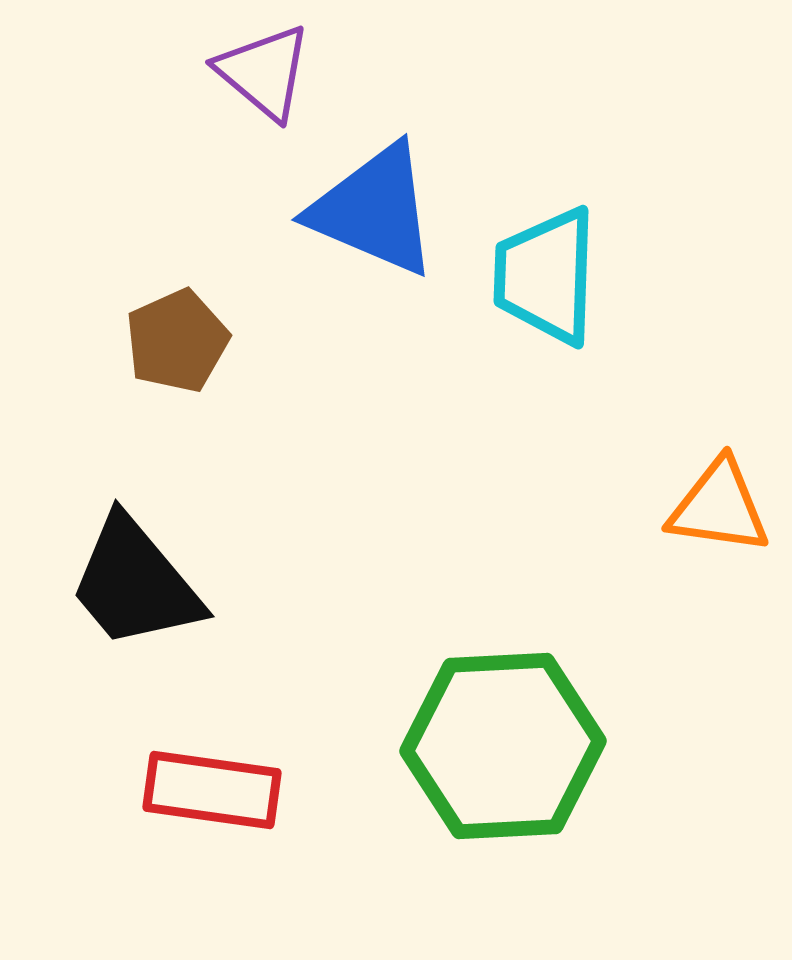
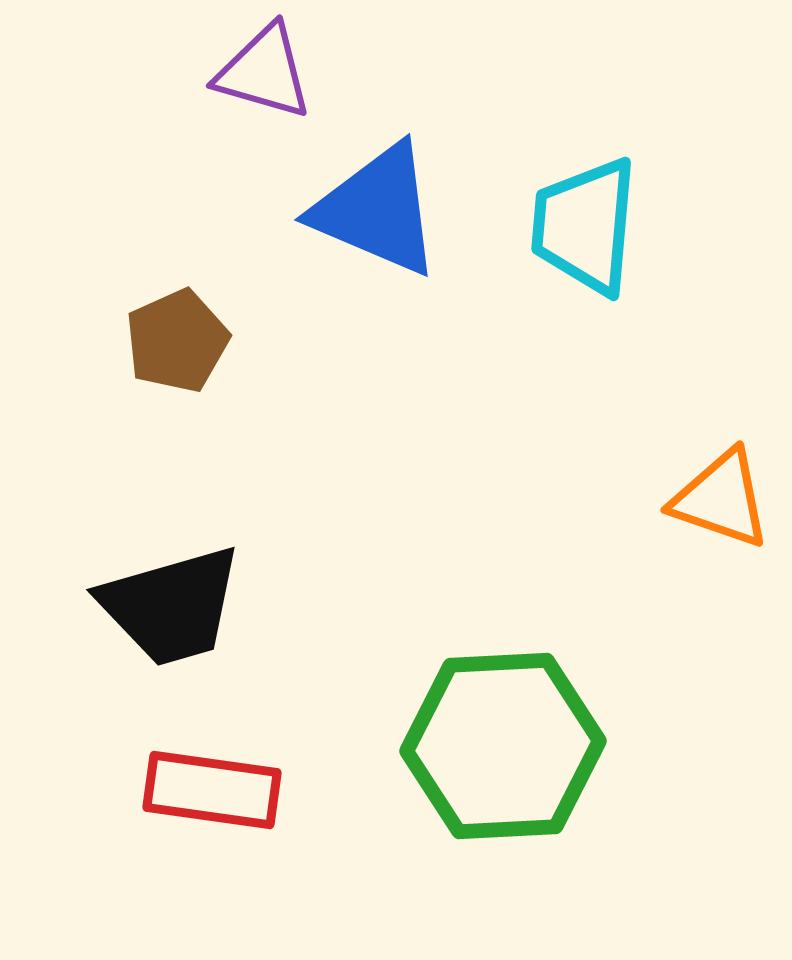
purple triangle: rotated 24 degrees counterclockwise
blue triangle: moved 3 px right
cyan trapezoid: moved 39 px right, 50 px up; rotated 3 degrees clockwise
orange triangle: moved 2 px right, 8 px up; rotated 11 degrees clockwise
black trapezoid: moved 36 px right, 23 px down; rotated 66 degrees counterclockwise
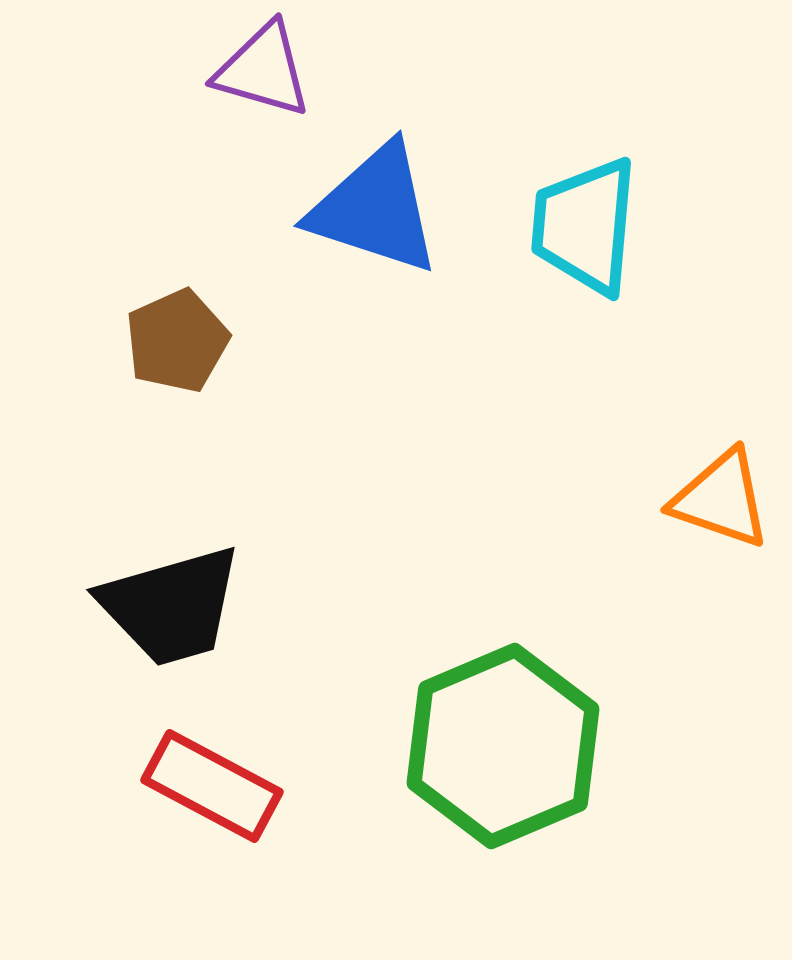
purple triangle: moved 1 px left, 2 px up
blue triangle: moved 2 px left, 1 px up; rotated 5 degrees counterclockwise
green hexagon: rotated 20 degrees counterclockwise
red rectangle: moved 4 px up; rotated 20 degrees clockwise
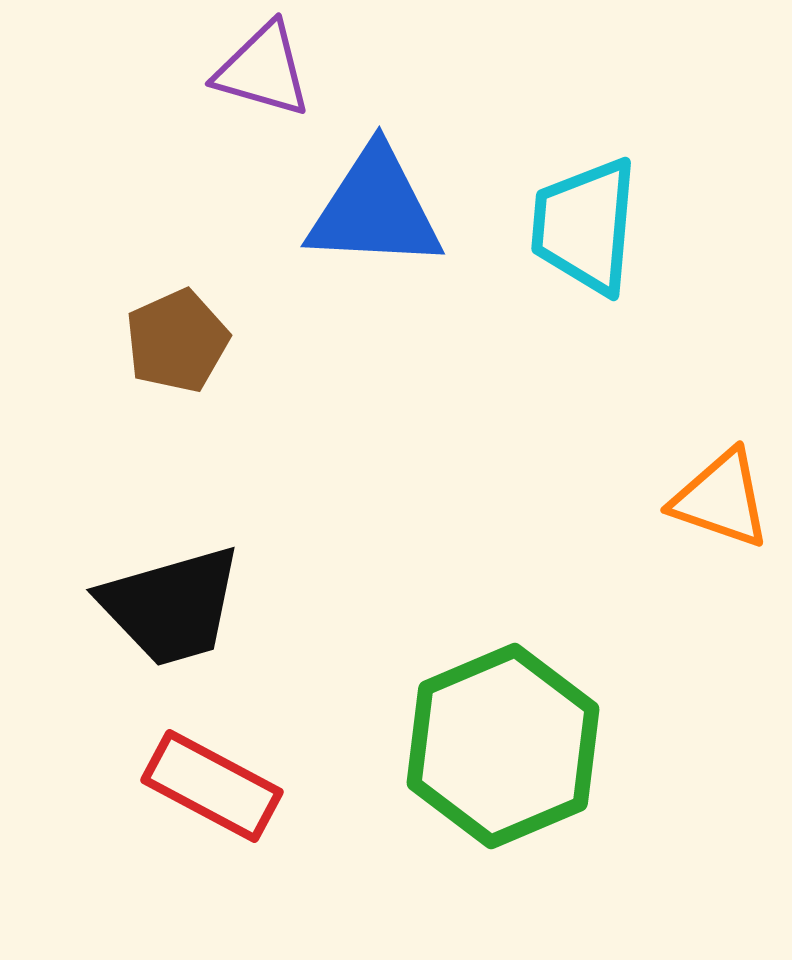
blue triangle: rotated 15 degrees counterclockwise
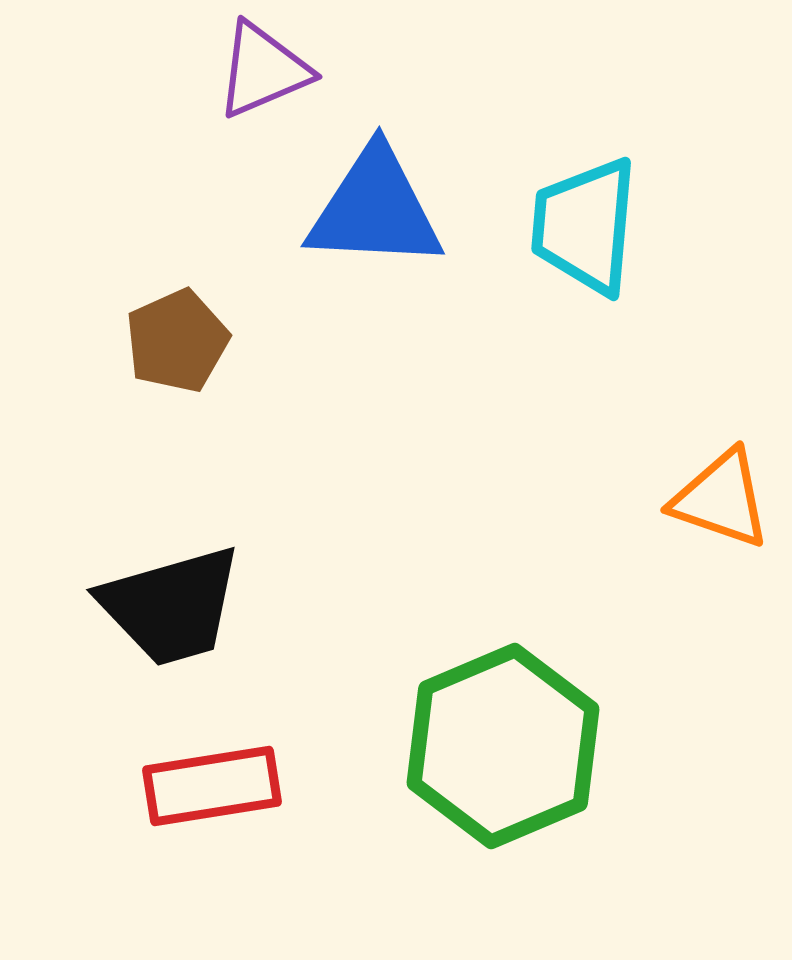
purple triangle: rotated 39 degrees counterclockwise
red rectangle: rotated 37 degrees counterclockwise
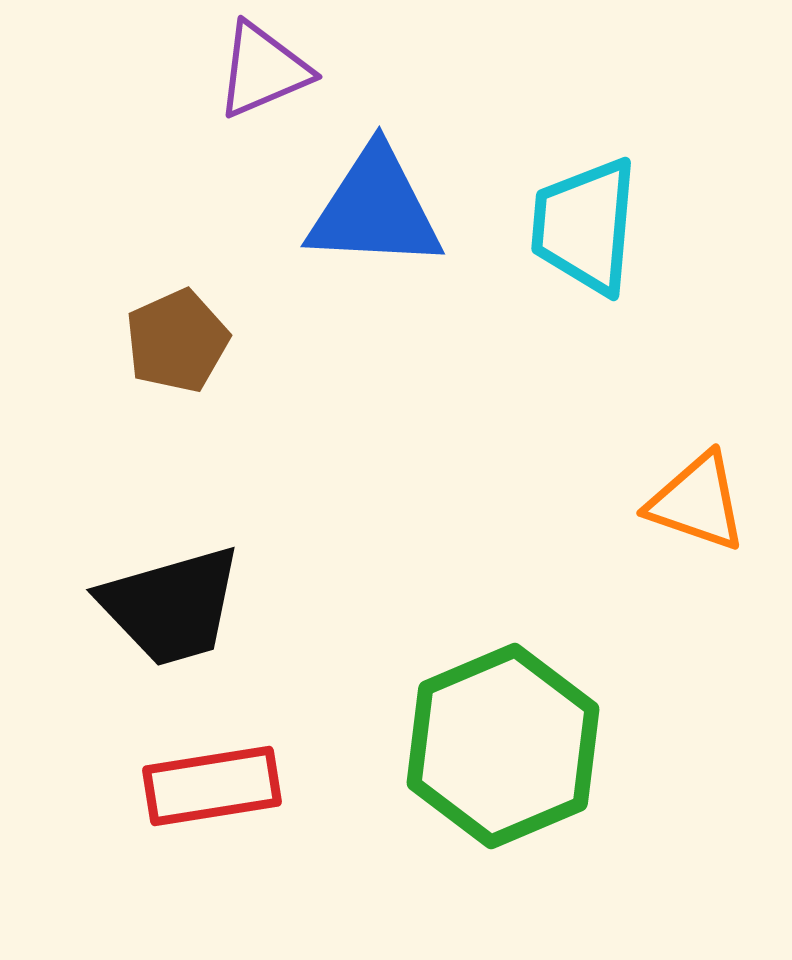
orange triangle: moved 24 px left, 3 px down
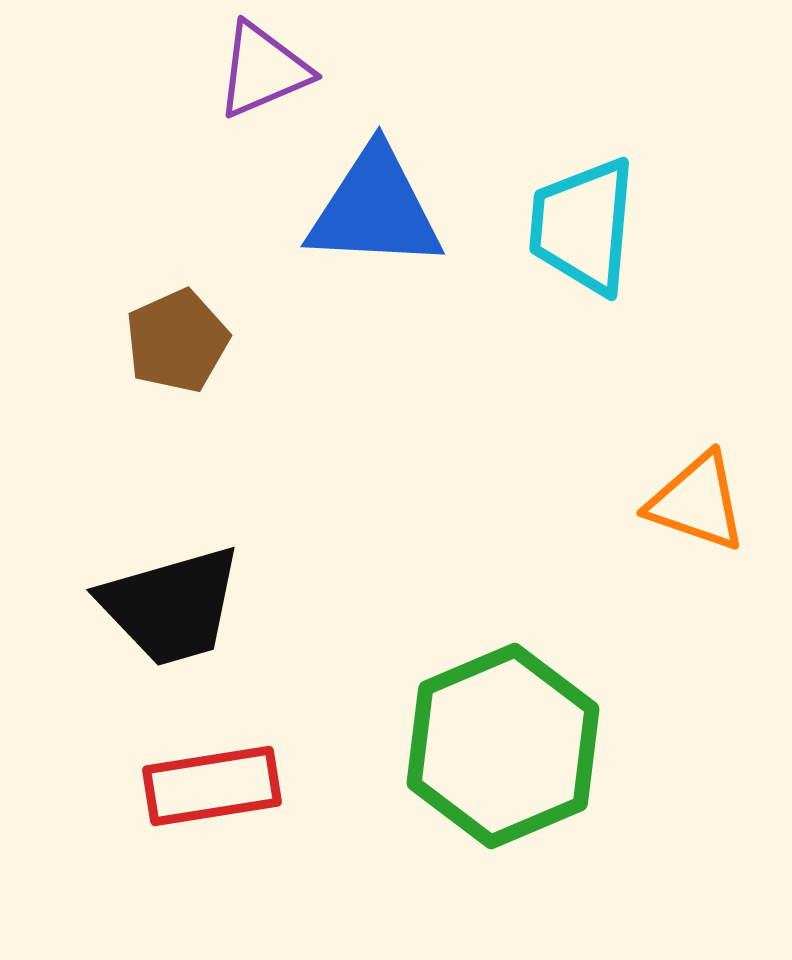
cyan trapezoid: moved 2 px left
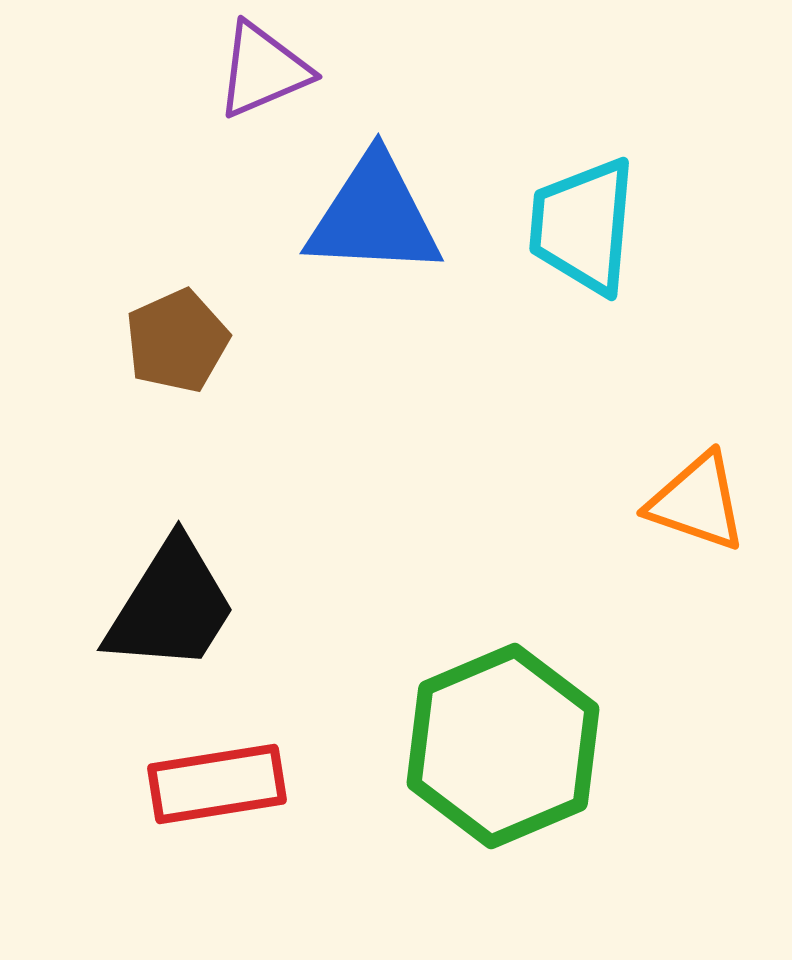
blue triangle: moved 1 px left, 7 px down
black trapezoid: rotated 42 degrees counterclockwise
red rectangle: moved 5 px right, 2 px up
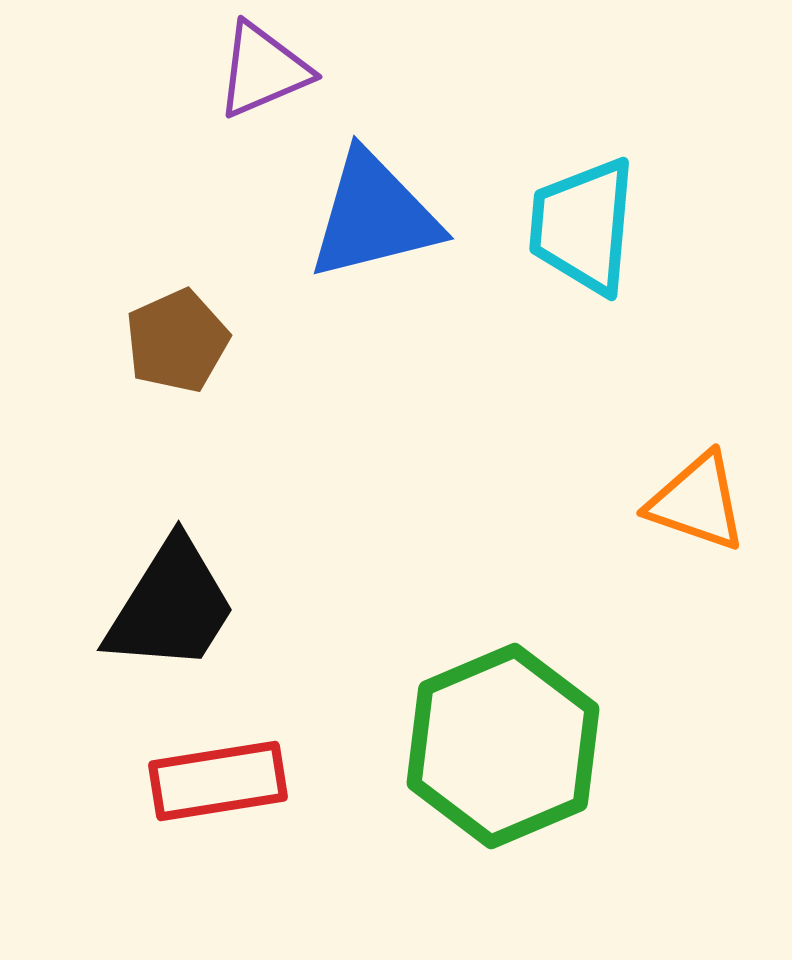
blue triangle: rotated 17 degrees counterclockwise
red rectangle: moved 1 px right, 3 px up
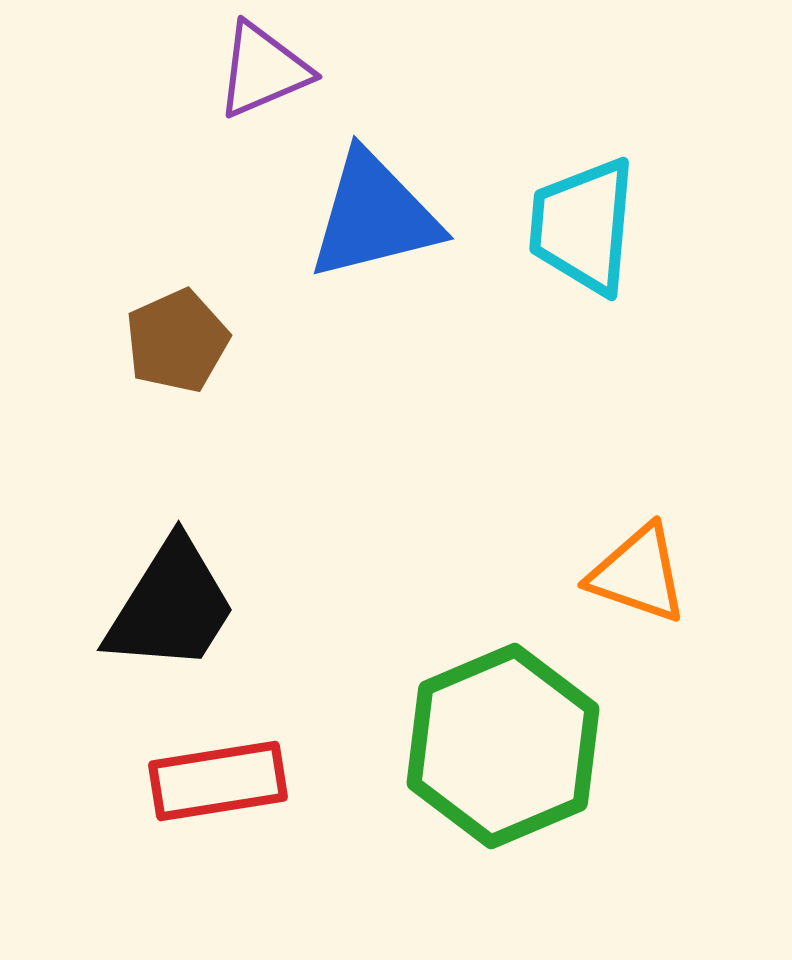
orange triangle: moved 59 px left, 72 px down
